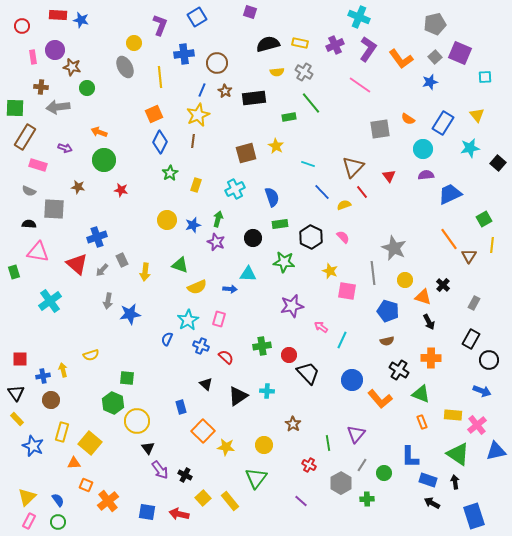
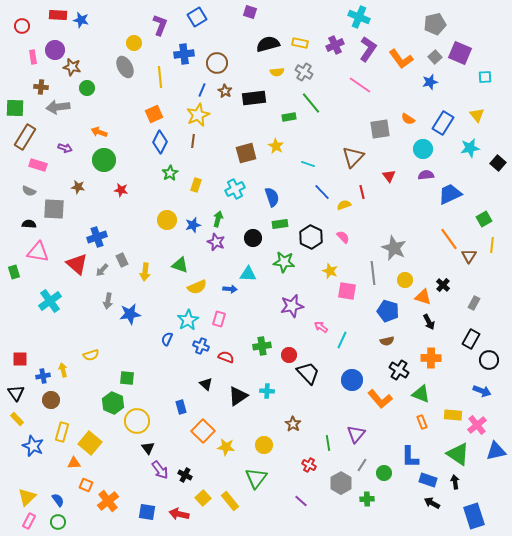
brown triangle at (353, 167): moved 10 px up
red line at (362, 192): rotated 24 degrees clockwise
red semicircle at (226, 357): rotated 21 degrees counterclockwise
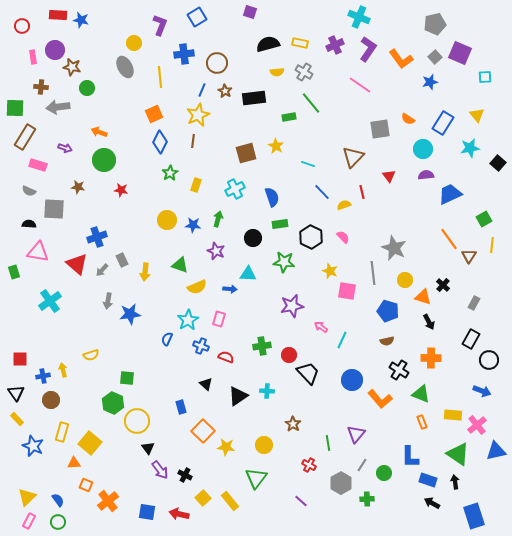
blue star at (193, 225): rotated 21 degrees clockwise
purple star at (216, 242): moved 9 px down
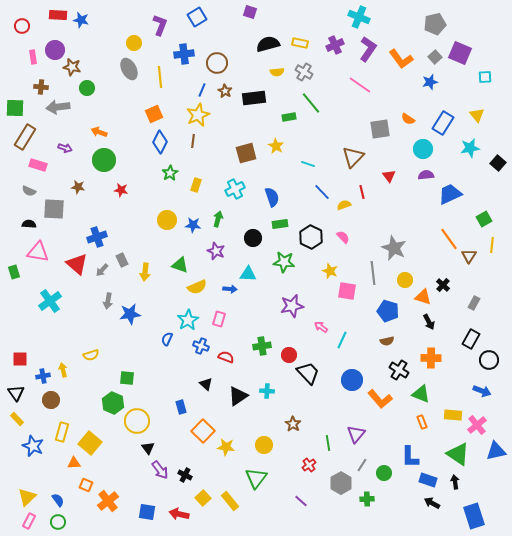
gray ellipse at (125, 67): moved 4 px right, 2 px down
red cross at (309, 465): rotated 24 degrees clockwise
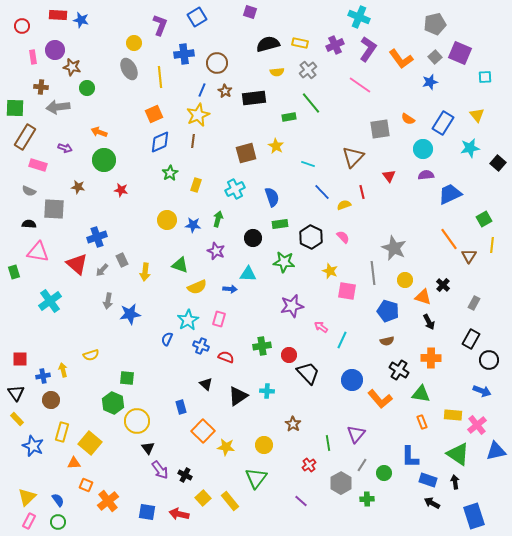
gray cross at (304, 72): moved 4 px right, 2 px up; rotated 18 degrees clockwise
blue diamond at (160, 142): rotated 40 degrees clockwise
green triangle at (421, 394): rotated 12 degrees counterclockwise
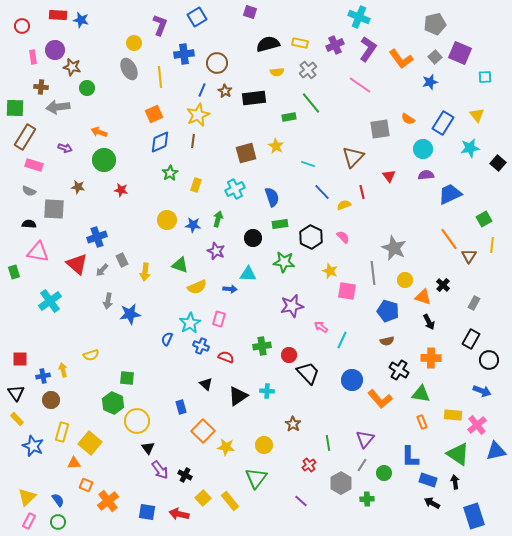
pink rectangle at (38, 165): moved 4 px left
cyan star at (188, 320): moved 2 px right, 3 px down
purple triangle at (356, 434): moved 9 px right, 5 px down
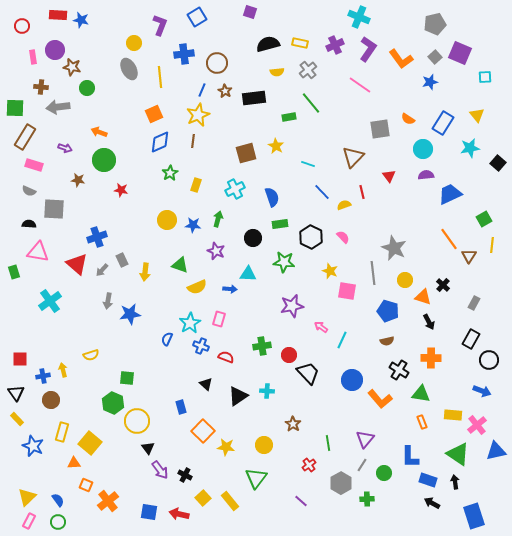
brown star at (78, 187): moved 7 px up
blue square at (147, 512): moved 2 px right
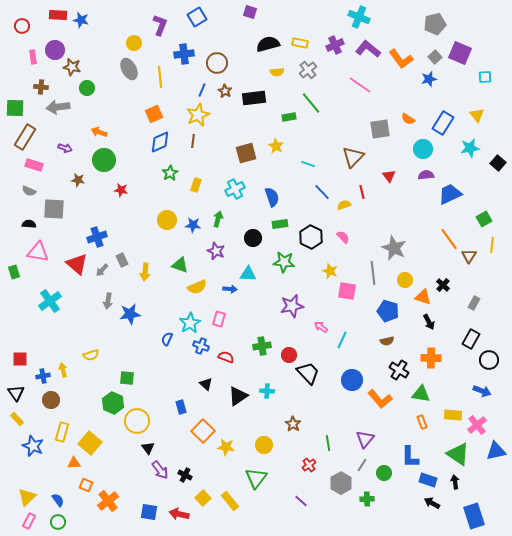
purple L-shape at (368, 49): rotated 85 degrees counterclockwise
blue star at (430, 82): moved 1 px left, 3 px up
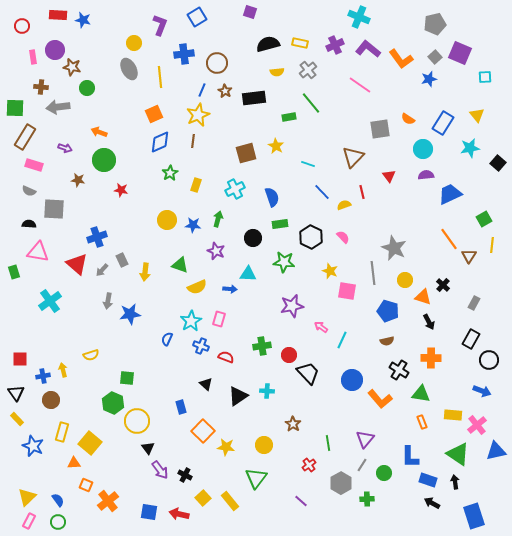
blue star at (81, 20): moved 2 px right
cyan star at (190, 323): moved 1 px right, 2 px up
